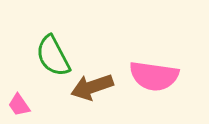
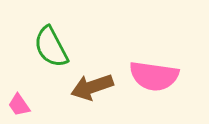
green semicircle: moved 2 px left, 9 px up
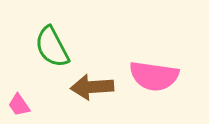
green semicircle: moved 1 px right
brown arrow: rotated 15 degrees clockwise
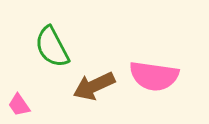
brown arrow: moved 2 px right, 1 px up; rotated 21 degrees counterclockwise
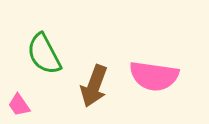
green semicircle: moved 8 px left, 7 px down
brown arrow: rotated 45 degrees counterclockwise
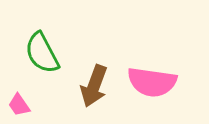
green semicircle: moved 2 px left, 1 px up
pink semicircle: moved 2 px left, 6 px down
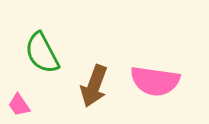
pink semicircle: moved 3 px right, 1 px up
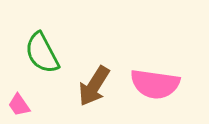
pink semicircle: moved 3 px down
brown arrow: rotated 12 degrees clockwise
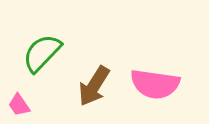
green semicircle: rotated 72 degrees clockwise
